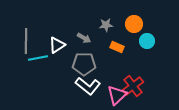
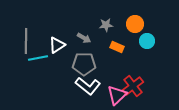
orange circle: moved 1 px right
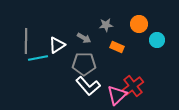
orange circle: moved 4 px right
cyan circle: moved 10 px right, 1 px up
white L-shape: rotated 10 degrees clockwise
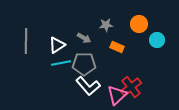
cyan line: moved 23 px right, 5 px down
red cross: moved 2 px left, 1 px down
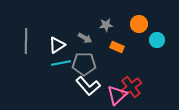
gray arrow: moved 1 px right
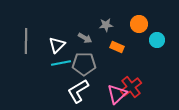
white triangle: rotated 12 degrees counterclockwise
white L-shape: moved 10 px left, 5 px down; rotated 100 degrees clockwise
pink triangle: moved 1 px up
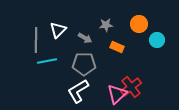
gray line: moved 10 px right, 1 px up
white triangle: moved 1 px right, 15 px up
cyan line: moved 14 px left, 2 px up
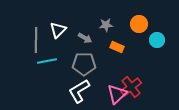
white L-shape: moved 1 px right
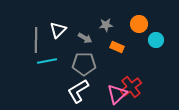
cyan circle: moved 1 px left
white L-shape: moved 1 px left
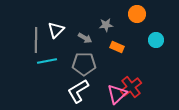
orange circle: moved 2 px left, 10 px up
white triangle: moved 2 px left
